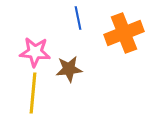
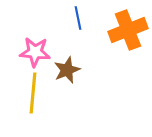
orange cross: moved 4 px right, 3 px up
brown star: moved 2 px left, 1 px down; rotated 16 degrees counterclockwise
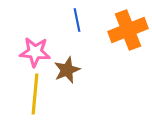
blue line: moved 1 px left, 2 px down
yellow line: moved 2 px right, 1 px down
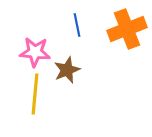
blue line: moved 5 px down
orange cross: moved 1 px left, 1 px up
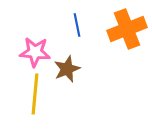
brown star: moved 1 px up
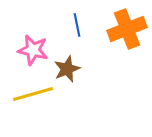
pink star: moved 2 px left, 2 px up; rotated 8 degrees clockwise
yellow line: moved 2 px left; rotated 69 degrees clockwise
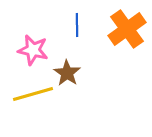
blue line: rotated 10 degrees clockwise
orange cross: rotated 15 degrees counterclockwise
brown star: moved 4 px down; rotated 16 degrees counterclockwise
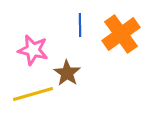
blue line: moved 3 px right
orange cross: moved 6 px left, 5 px down
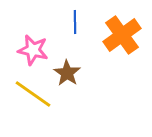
blue line: moved 5 px left, 3 px up
orange cross: moved 1 px right, 1 px down
yellow line: rotated 51 degrees clockwise
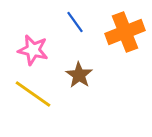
blue line: rotated 35 degrees counterclockwise
orange cross: moved 3 px right, 3 px up; rotated 15 degrees clockwise
brown star: moved 12 px right, 2 px down
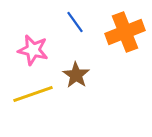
brown star: moved 3 px left
yellow line: rotated 54 degrees counterclockwise
